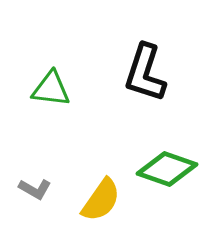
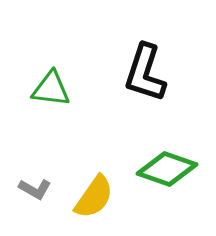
yellow semicircle: moved 7 px left, 3 px up
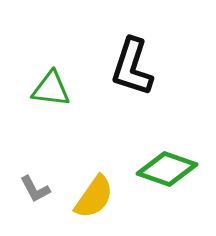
black L-shape: moved 13 px left, 6 px up
gray L-shape: rotated 32 degrees clockwise
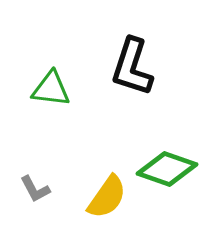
yellow semicircle: moved 13 px right
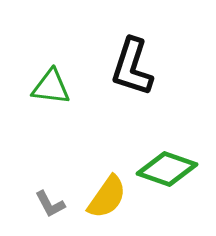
green triangle: moved 2 px up
gray L-shape: moved 15 px right, 15 px down
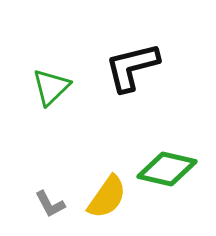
black L-shape: rotated 58 degrees clockwise
green triangle: rotated 51 degrees counterclockwise
green diamond: rotated 6 degrees counterclockwise
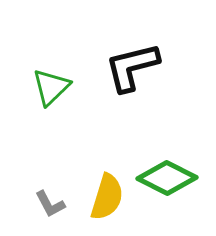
green diamond: moved 9 px down; rotated 14 degrees clockwise
yellow semicircle: rotated 18 degrees counterclockwise
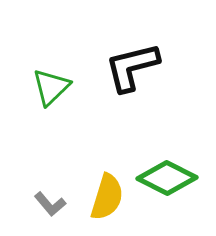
gray L-shape: rotated 12 degrees counterclockwise
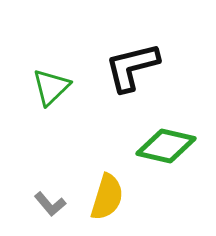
green diamond: moved 1 px left, 32 px up; rotated 14 degrees counterclockwise
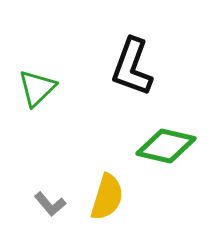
black L-shape: rotated 56 degrees counterclockwise
green triangle: moved 14 px left, 1 px down
